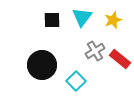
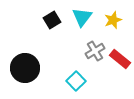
black square: rotated 30 degrees counterclockwise
black circle: moved 17 px left, 3 px down
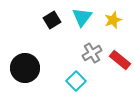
gray cross: moved 3 px left, 2 px down
red rectangle: moved 1 px down
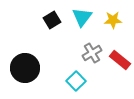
yellow star: rotated 18 degrees clockwise
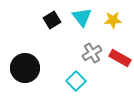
cyan triangle: rotated 15 degrees counterclockwise
red rectangle: moved 2 px up; rotated 10 degrees counterclockwise
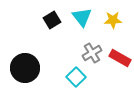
cyan square: moved 4 px up
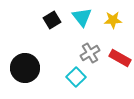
gray cross: moved 2 px left
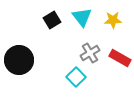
black circle: moved 6 px left, 8 px up
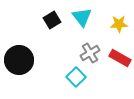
yellow star: moved 6 px right, 4 px down
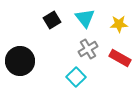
cyan triangle: moved 3 px right, 1 px down
gray cross: moved 2 px left, 4 px up
black circle: moved 1 px right, 1 px down
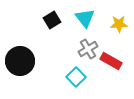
red rectangle: moved 9 px left, 3 px down
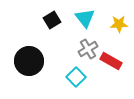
black circle: moved 9 px right
